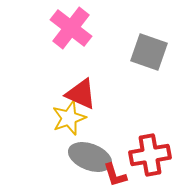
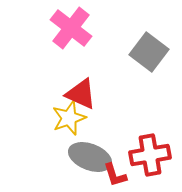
gray square: rotated 18 degrees clockwise
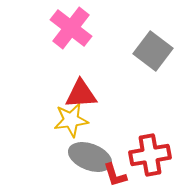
gray square: moved 4 px right, 1 px up
red triangle: rotated 28 degrees counterclockwise
yellow star: moved 2 px right, 2 px down; rotated 12 degrees clockwise
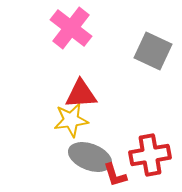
gray square: rotated 12 degrees counterclockwise
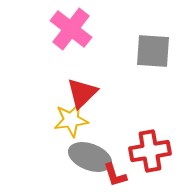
pink cross: moved 1 px down
gray square: rotated 21 degrees counterclockwise
red triangle: moved 1 px right, 1 px up; rotated 40 degrees counterclockwise
red cross: moved 4 px up
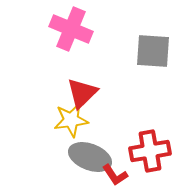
pink cross: rotated 15 degrees counterclockwise
red L-shape: rotated 16 degrees counterclockwise
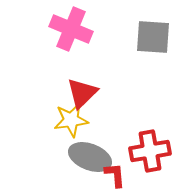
gray square: moved 14 px up
red L-shape: rotated 152 degrees counterclockwise
